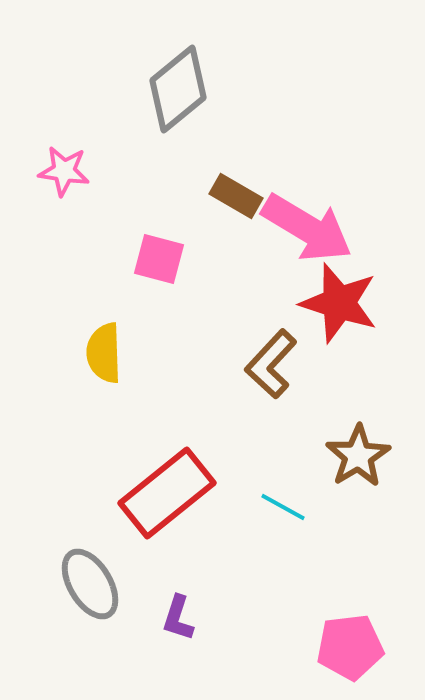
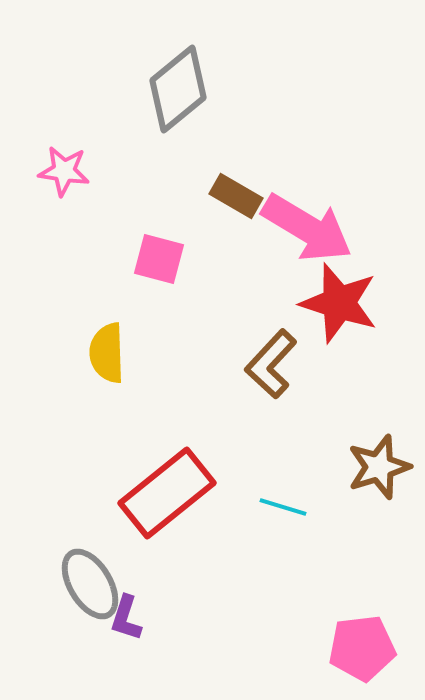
yellow semicircle: moved 3 px right
brown star: moved 21 px right, 11 px down; rotated 14 degrees clockwise
cyan line: rotated 12 degrees counterclockwise
purple L-shape: moved 52 px left
pink pentagon: moved 12 px right, 1 px down
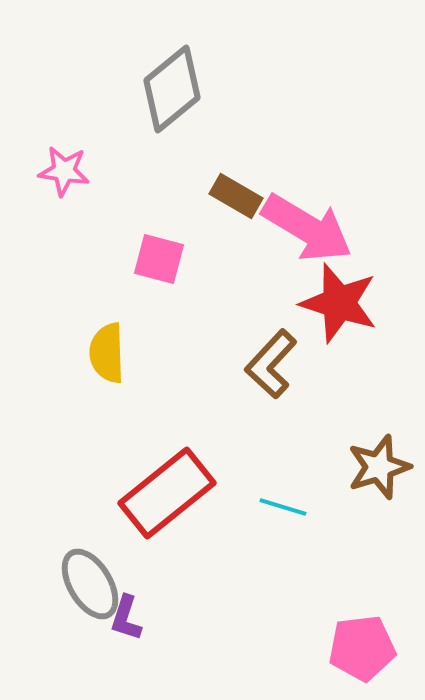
gray diamond: moved 6 px left
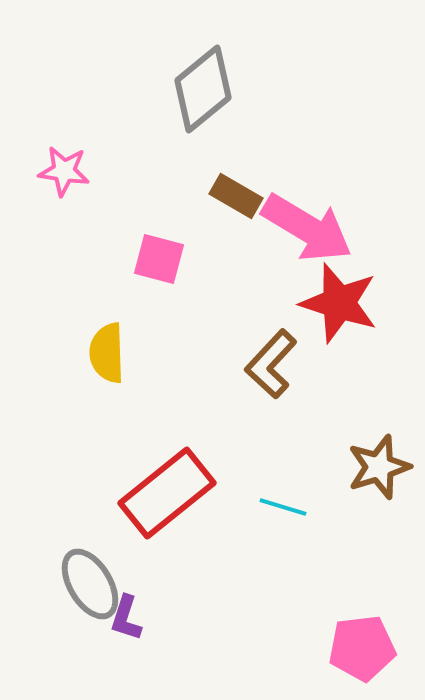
gray diamond: moved 31 px right
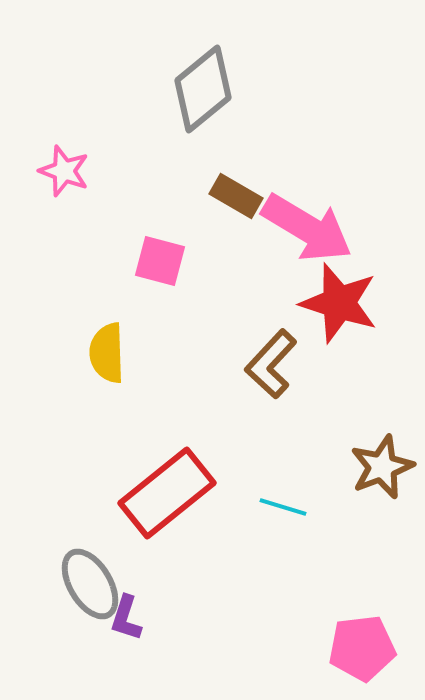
pink star: rotated 12 degrees clockwise
pink square: moved 1 px right, 2 px down
brown star: moved 3 px right; rotated 4 degrees counterclockwise
